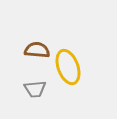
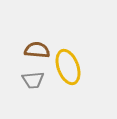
gray trapezoid: moved 2 px left, 9 px up
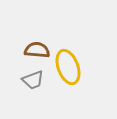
gray trapezoid: rotated 15 degrees counterclockwise
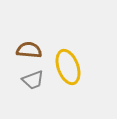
brown semicircle: moved 8 px left
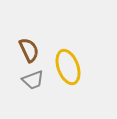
brown semicircle: rotated 60 degrees clockwise
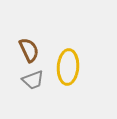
yellow ellipse: rotated 24 degrees clockwise
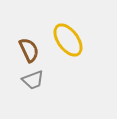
yellow ellipse: moved 27 px up; rotated 40 degrees counterclockwise
